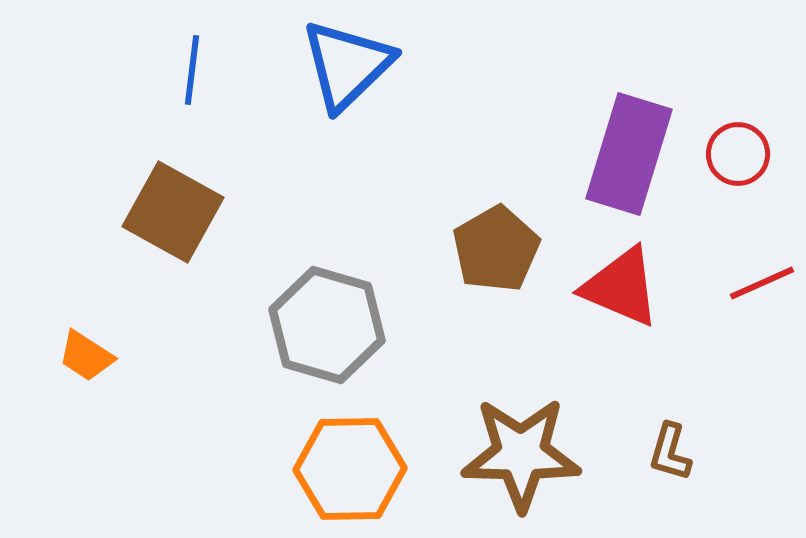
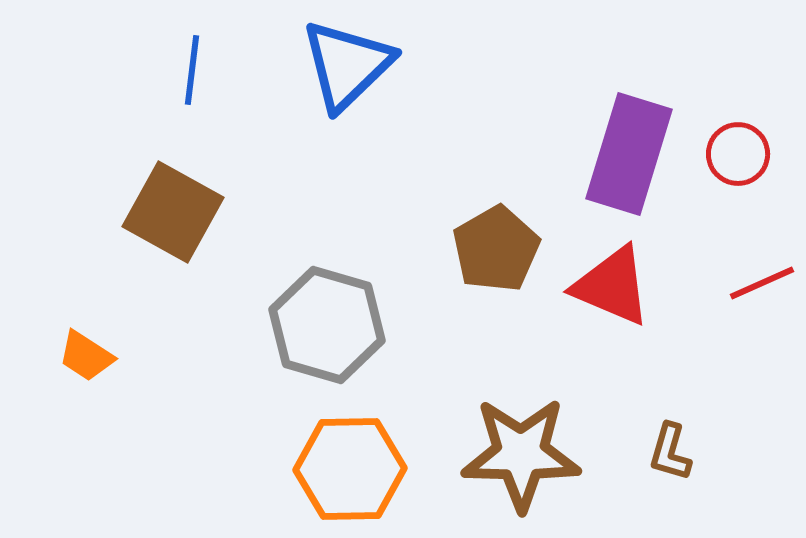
red triangle: moved 9 px left, 1 px up
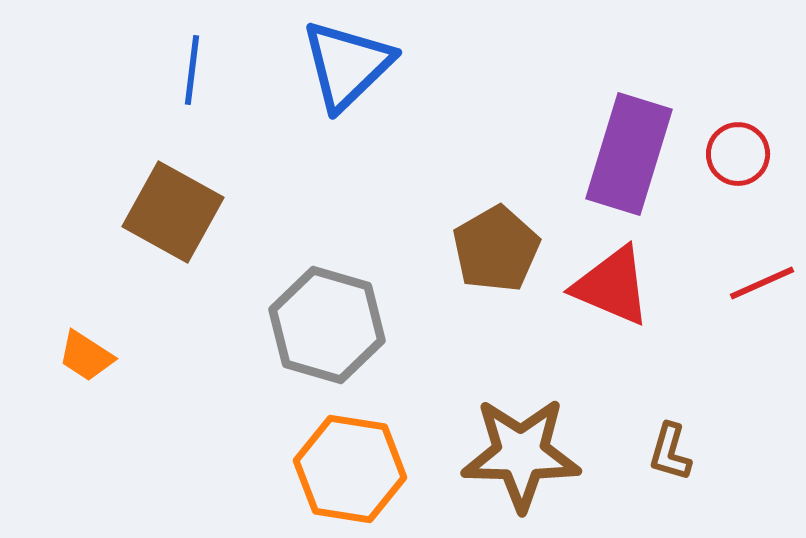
orange hexagon: rotated 10 degrees clockwise
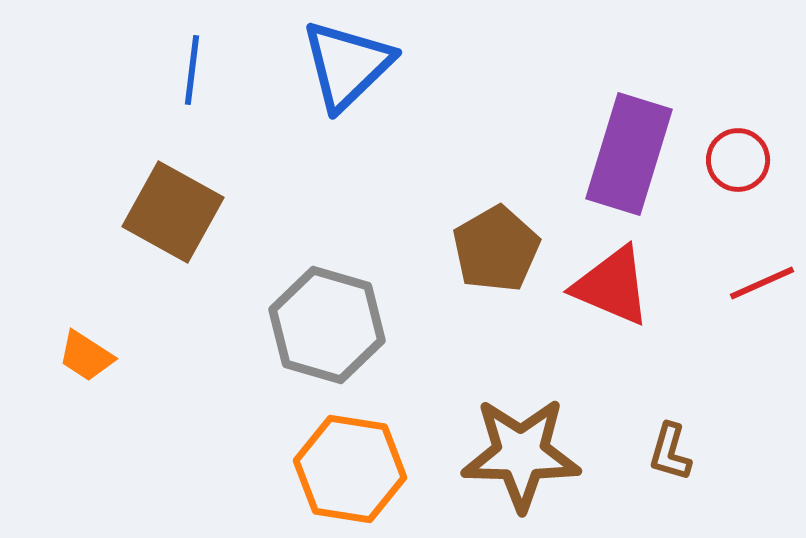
red circle: moved 6 px down
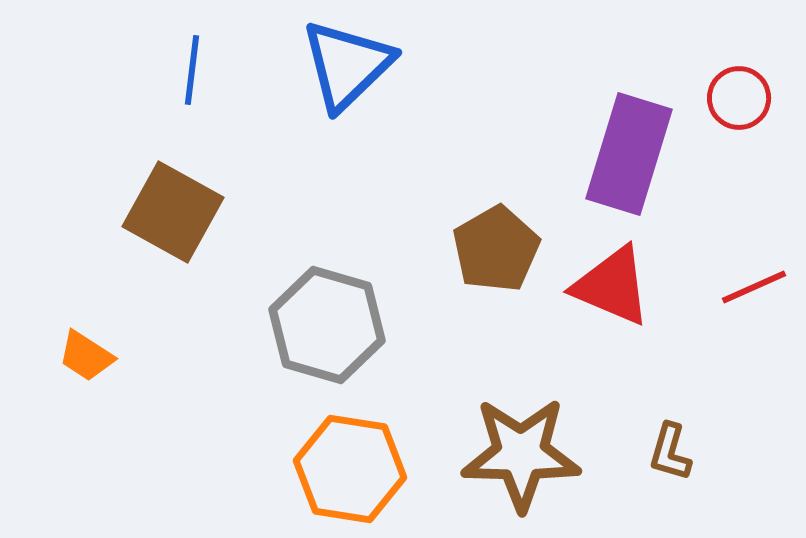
red circle: moved 1 px right, 62 px up
red line: moved 8 px left, 4 px down
